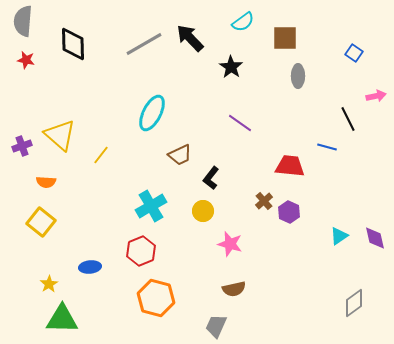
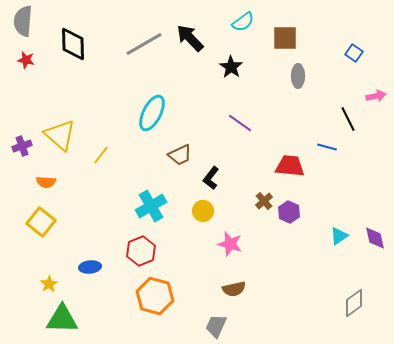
orange hexagon: moved 1 px left, 2 px up
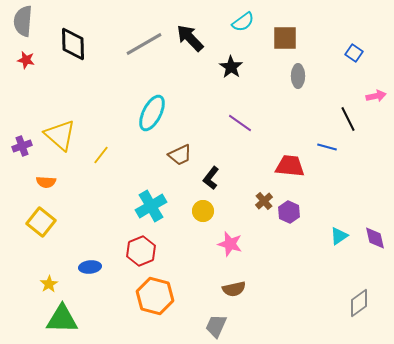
gray diamond: moved 5 px right
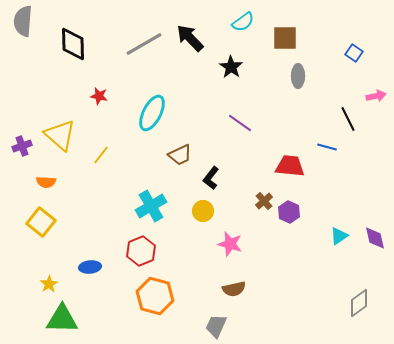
red star: moved 73 px right, 36 px down
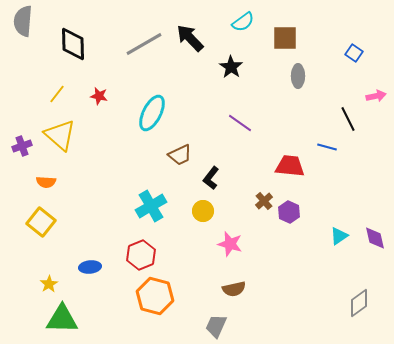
yellow line: moved 44 px left, 61 px up
red hexagon: moved 4 px down
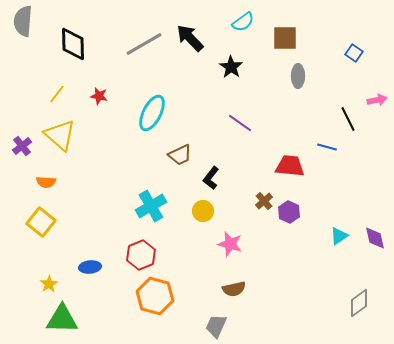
pink arrow: moved 1 px right, 4 px down
purple cross: rotated 18 degrees counterclockwise
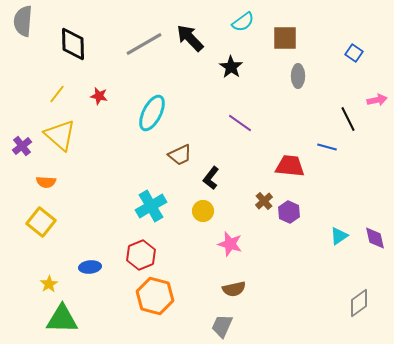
gray trapezoid: moved 6 px right
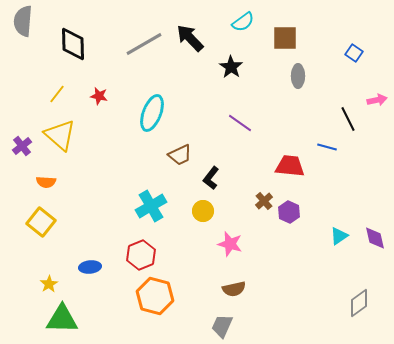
cyan ellipse: rotated 6 degrees counterclockwise
